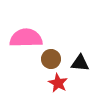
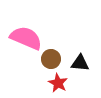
pink semicircle: rotated 24 degrees clockwise
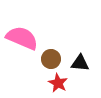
pink semicircle: moved 4 px left
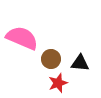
red star: rotated 24 degrees clockwise
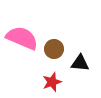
brown circle: moved 3 px right, 10 px up
red star: moved 6 px left, 1 px up
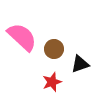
pink semicircle: moved 1 px up; rotated 20 degrees clockwise
black triangle: moved 1 px down; rotated 24 degrees counterclockwise
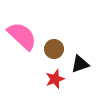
pink semicircle: moved 1 px up
red star: moved 3 px right, 3 px up
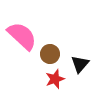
brown circle: moved 4 px left, 5 px down
black triangle: rotated 30 degrees counterclockwise
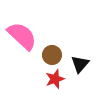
brown circle: moved 2 px right, 1 px down
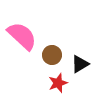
black triangle: rotated 18 degrees clockwise
red star: moved 3 px right, 4 px down
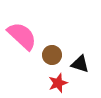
black triangle: rotated 48 degrees clockwise
